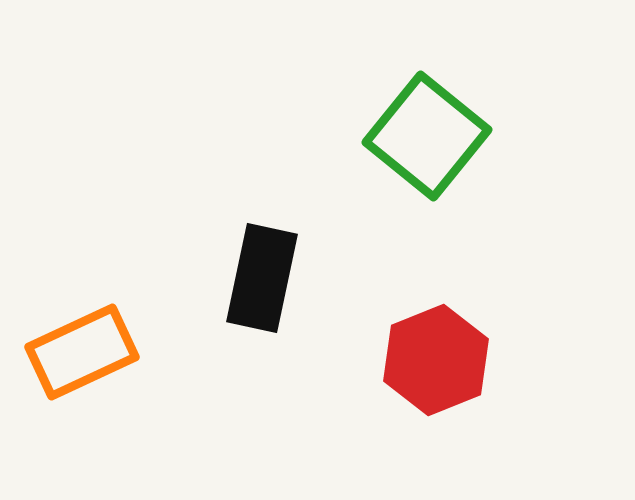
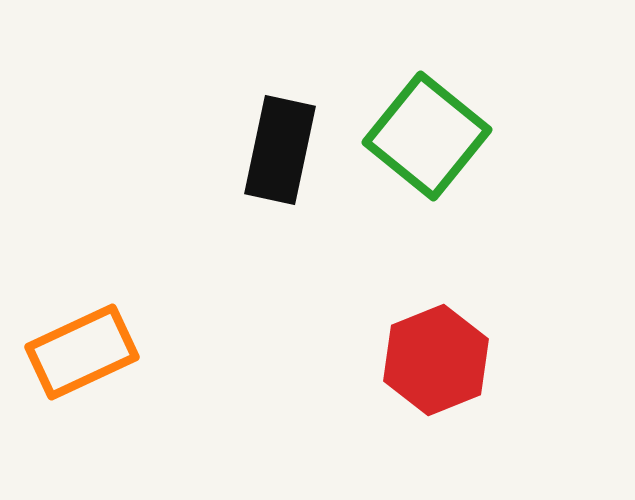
black rectangle: moved 18 px right, 128 px up
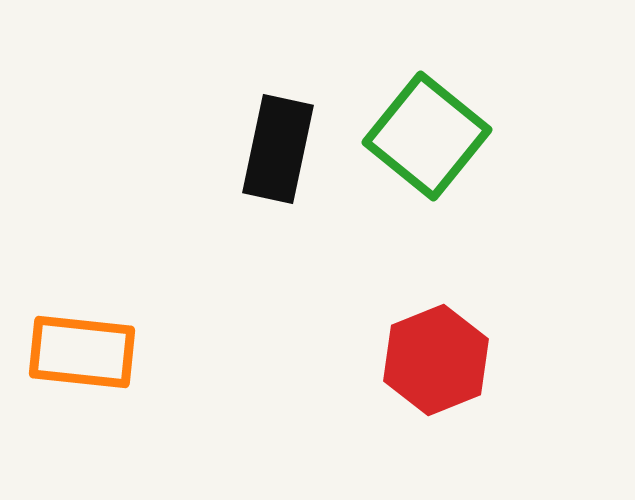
black rectangle: moved 2 px left, 1 px up
orange rectangle: rotated 31 degrees clockwise
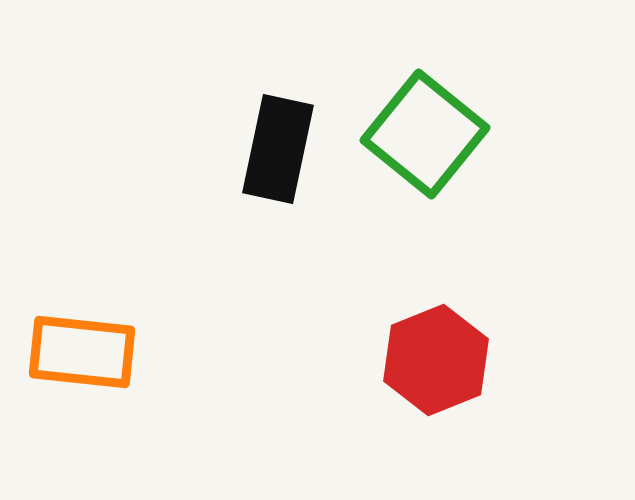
green square: moved 2 px left, 2 px up
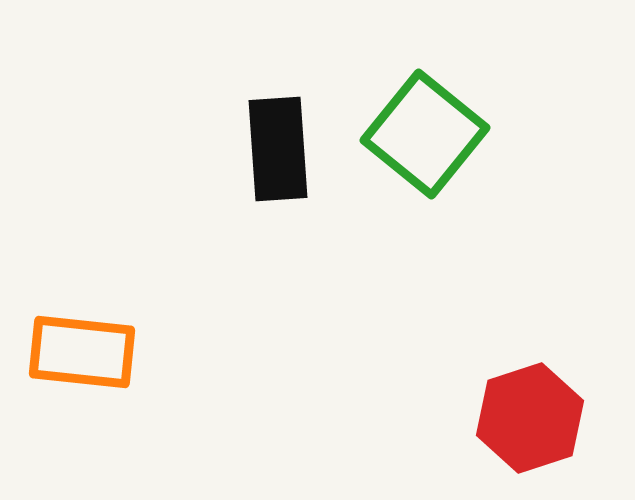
black rectangle: rotated 16 degrees counterclockwise
red hexagon: moved 94 px right, 58 px down; rotated 4 degrees clockwise
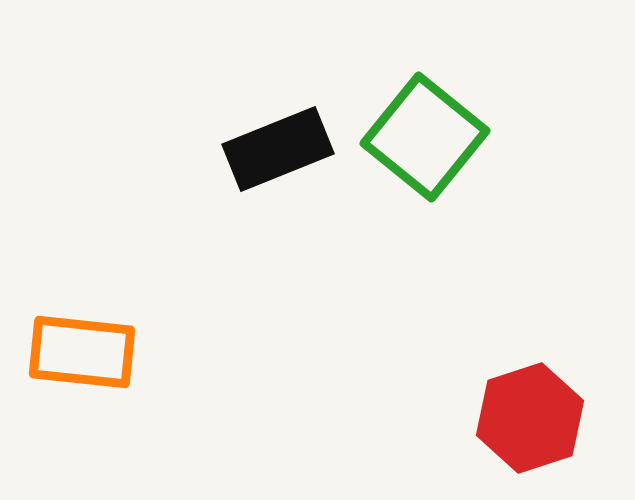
green square: moved 3 px down
black rectangle: rotated 72 degrees clockwise
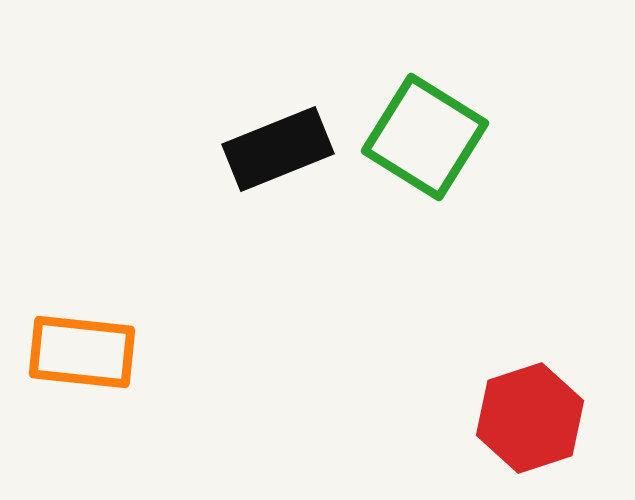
green square: rotated 7 degrees counterclockwise
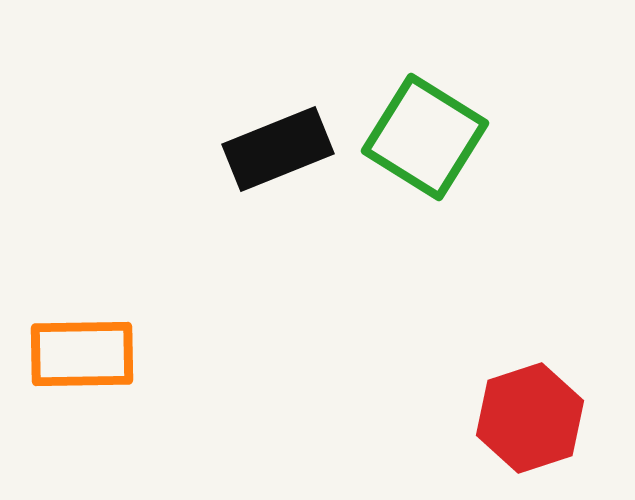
orange rectangle: moved 2 px down; rotated 7 degrees counterclockwise
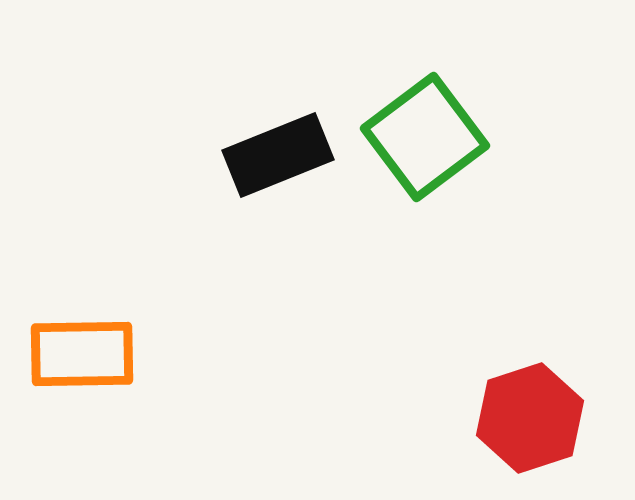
green square: rotated 21 degrees clockwise
black rectangle: moved 6 px down
